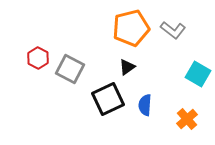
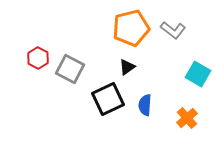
orange cross: moved 1 px up
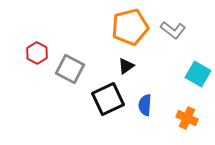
orange pentagon: moved 1 px left, 1 px up
red hexagon: moved 1 px left, 5 px up
black triangle: moved 1 px left, 1 px up
orange cross: rotated 25 degrees counterclockwise
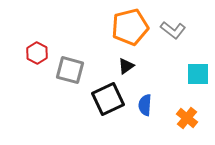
gray square: moved 1 px down; rotated 12 degrees counterclockwise
cyan square: rotated 30 degrees counterclockwise
orange cross: rotated 15 degrees clockwise
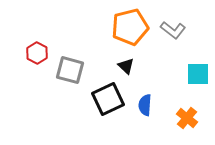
black triangle: rotated 42 degrees counterclockwise
